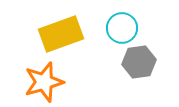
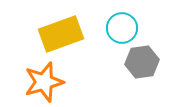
gray hexagon: moved 3 px right
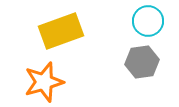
cyan circle: moved 26 px right, 7 px up
yellow rectangle: moved 3 px up
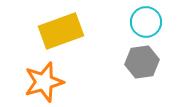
cyan circle: moved 2 px left, 1 px down
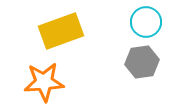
orange star: rotated 12 degrees clockwise
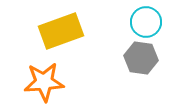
gray hexagon: moved 1 px left, 4 px up; rotated 16 degrees clockwise
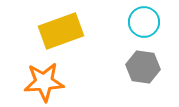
cyan circle: moved 2 px left
gray hexagon: moved 2 px right, 9 px down
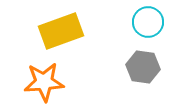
cyan circle: moved 4 px right
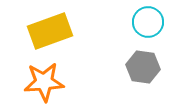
yellow rectangle: moved 11 px left
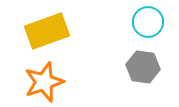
yellow rectangle: moved 3 px left
orange star: rotated 15 degrees counterclockwise
